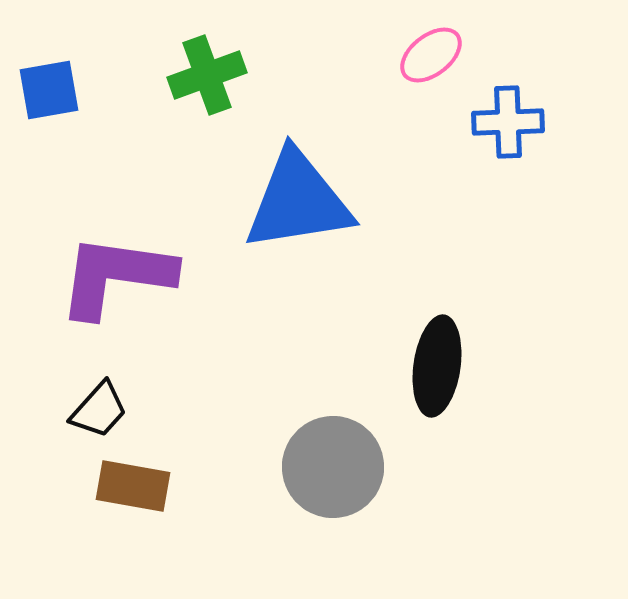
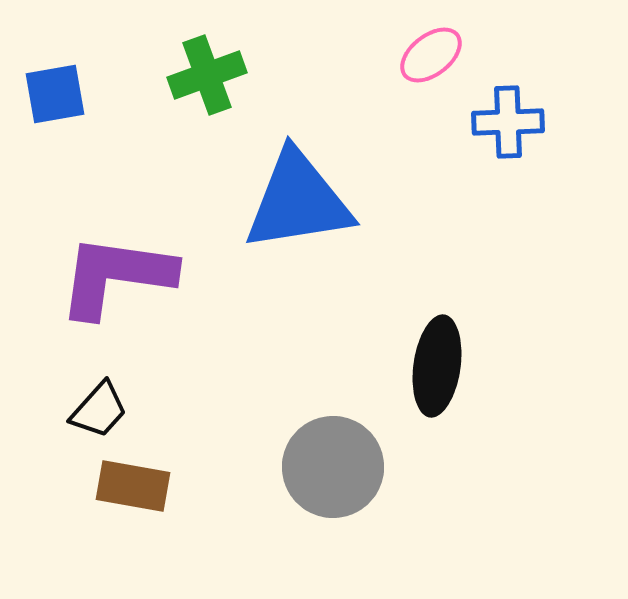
blue square: moved 6 px right, 4 px down
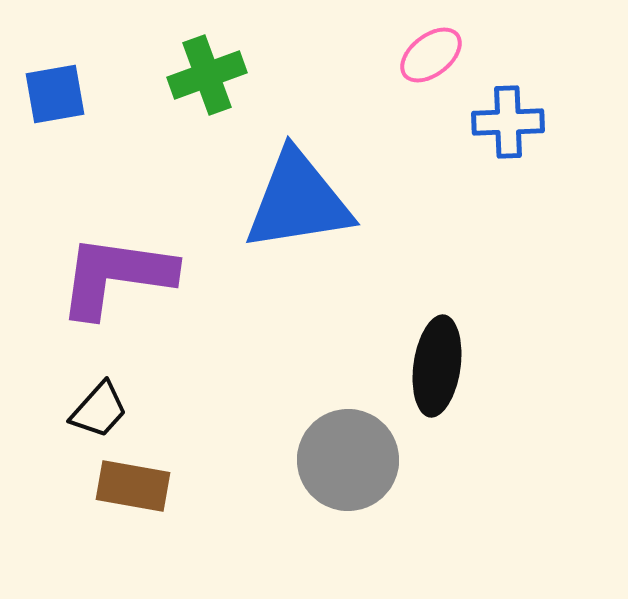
gray circle: moved 15 px right, 7 px up
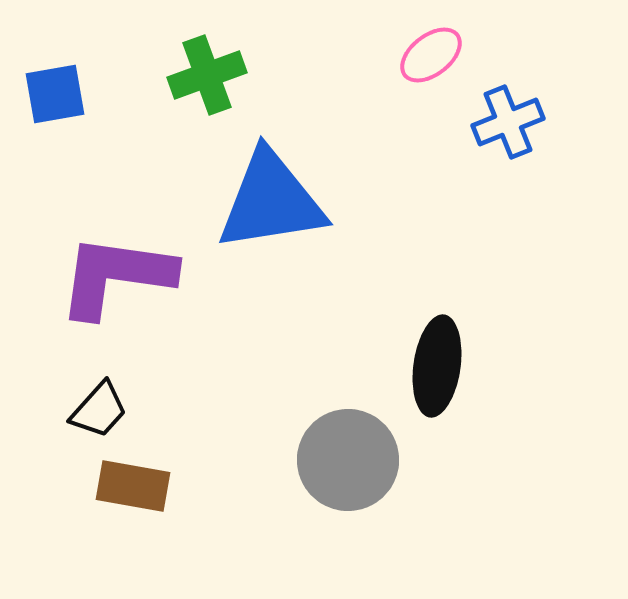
blue cross: rotated 20 degrees counterclockwise
blue triangle: moved 27 px left
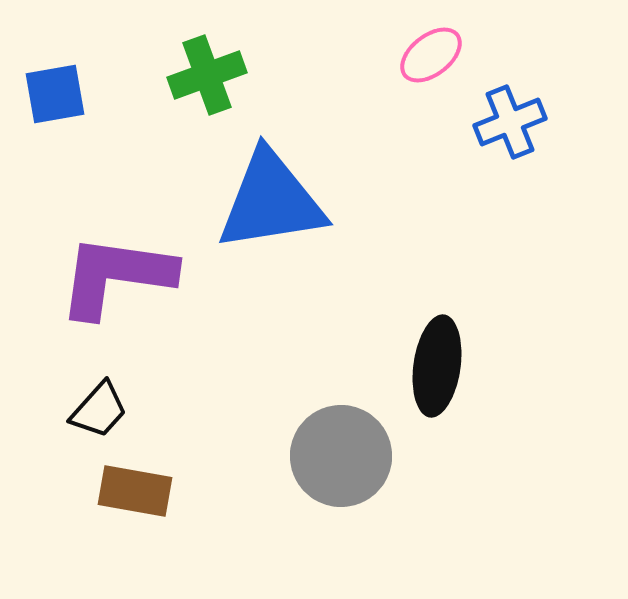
blue cross: moved 2 px right
gray circle: moved 7 px left, 4 px up
brown rectangle: moved 2 px right, 5 px down
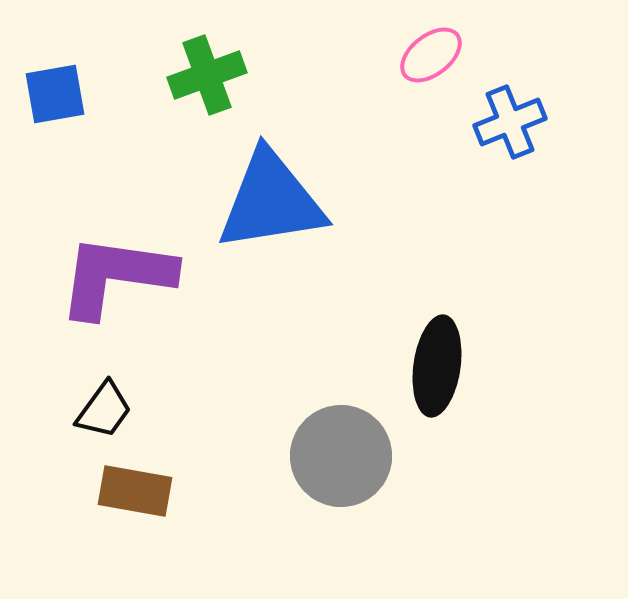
black trapezoid: moved 5 px right; rotated 6 degrees counterclockwise
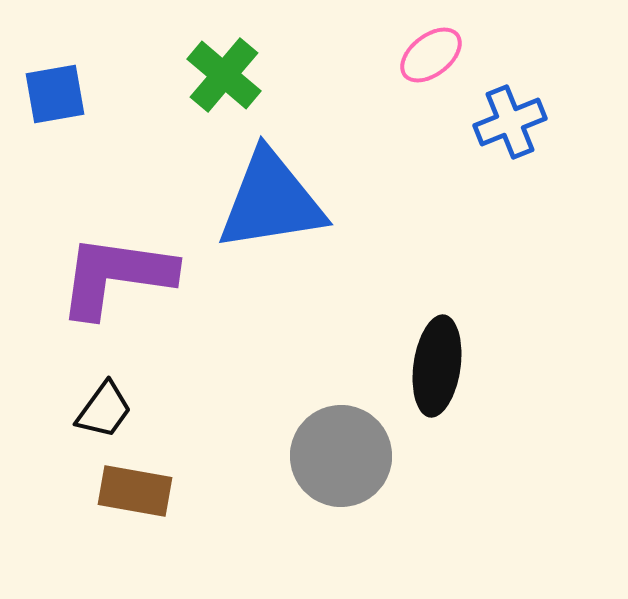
green cross: moved 17 px right; rotated 30 degrees counterclockwise
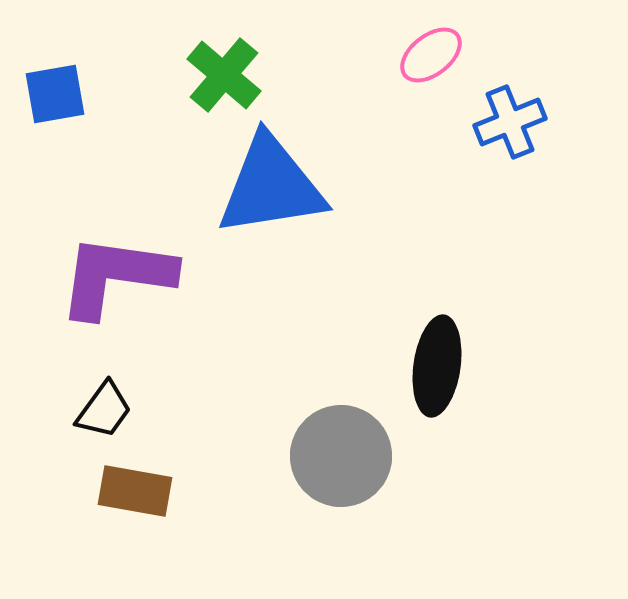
blue triangle: moved 15 px up
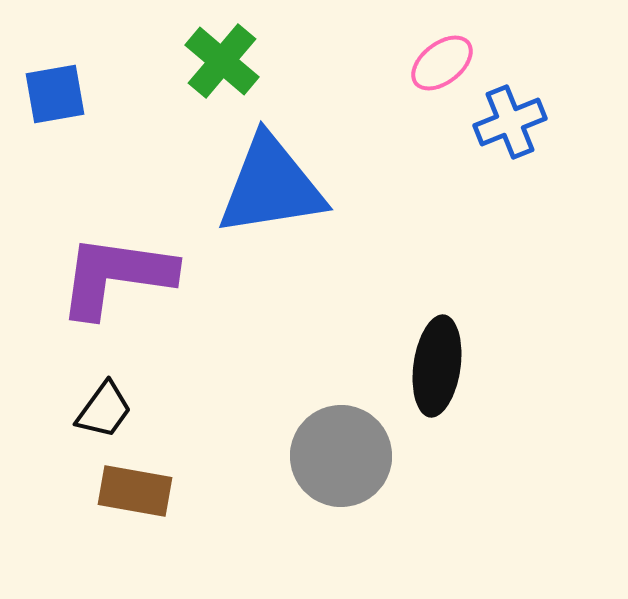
pink ellipse: moved 11 px right, 8 px down
green cross: moved 2 px left, 14 px up
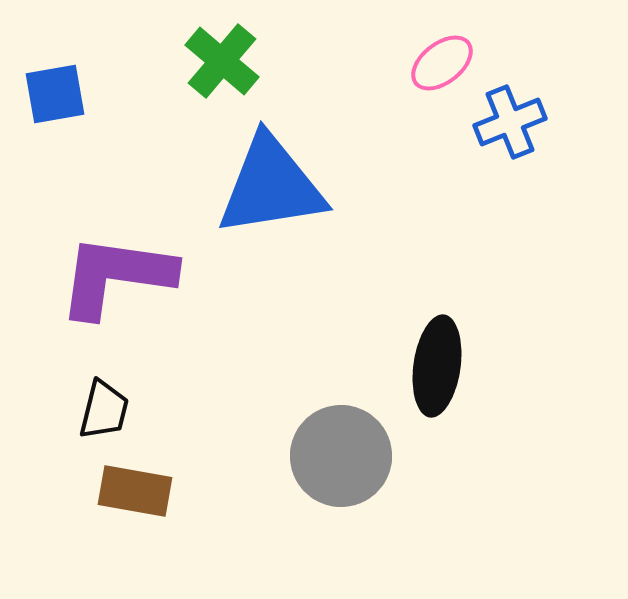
black trapezoid: rotated 22 degrees counterclockwise
